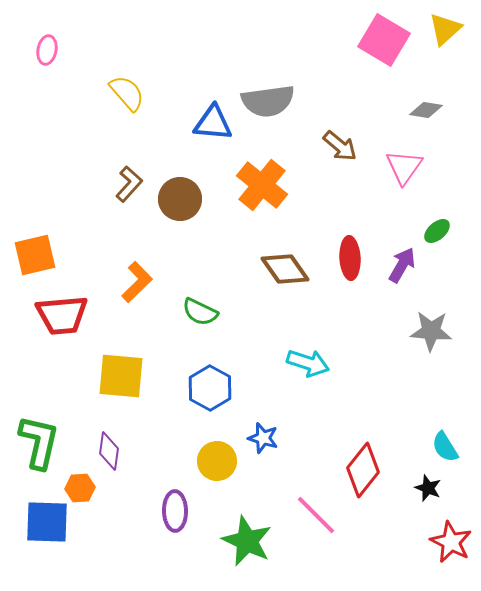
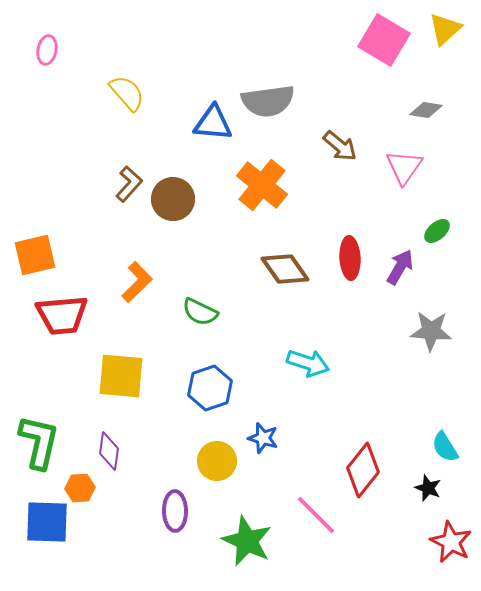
brown circle: moved 7 px left
purple arrow: moved 2 px left, 2 px down
blue hexagon: rotated 12 degrees clockwise
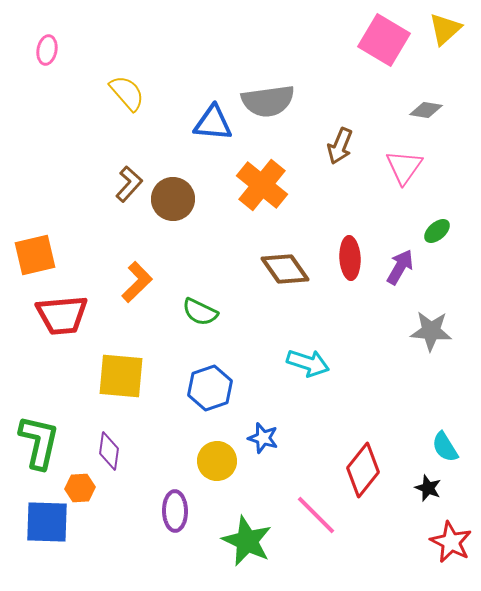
brown arrow: rotated 72 degrees clockwise
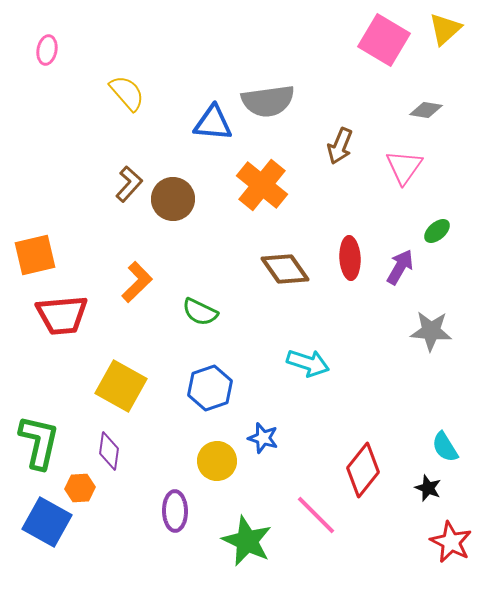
yellow square: moved 10 px down; rotated 24 degrees clockwise
blue square: rotated 27 degrees clockwise
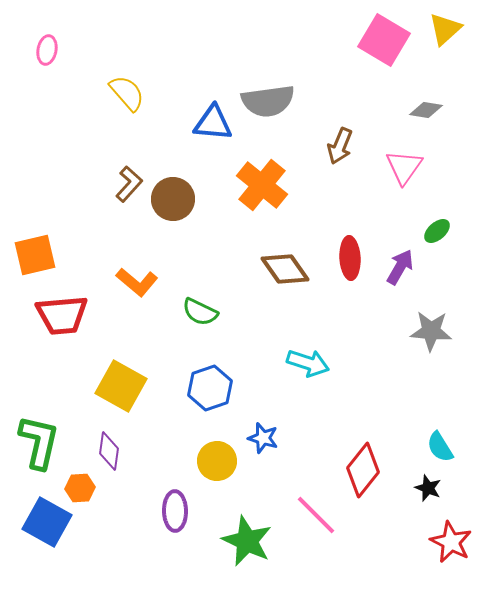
orange L-shape: rotated 84 degrees clockwise
cyan semicircle: moved 5 px left
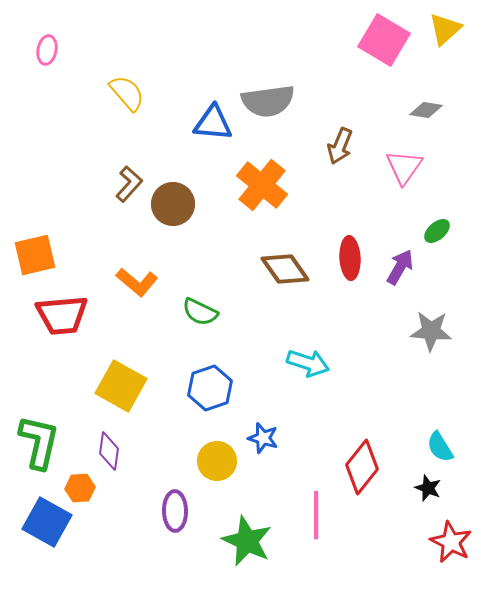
brown circle: moved 5 px down
red diamond: moved 1 px left, 3 px up
pink line: rotated 45 degrees clockwise
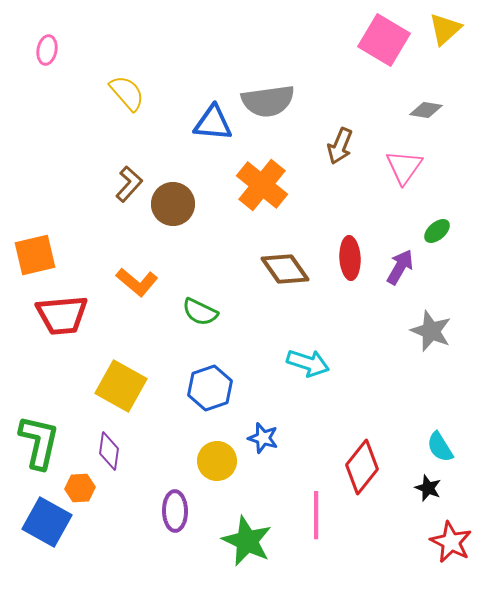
gray star: rotated 18 degrees clockwise
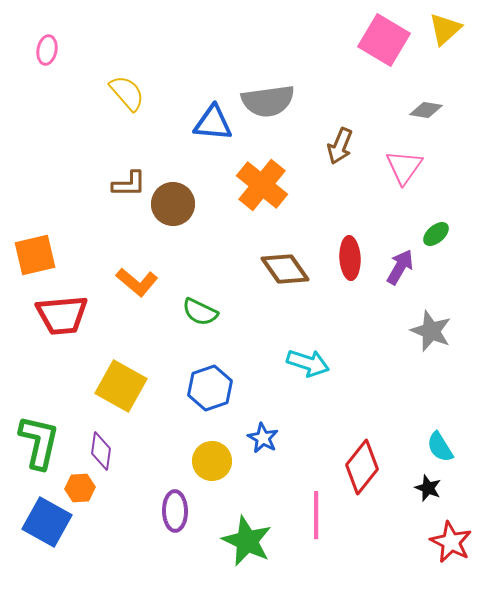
brown L-shape: rotated 48 degrees clockwise
green ellipse: moved 1 px left, 3 px down
blue star: rotated 12 degrees clockwise
purple diamond: moved 8 px left
yellow circle: moved 5 px left
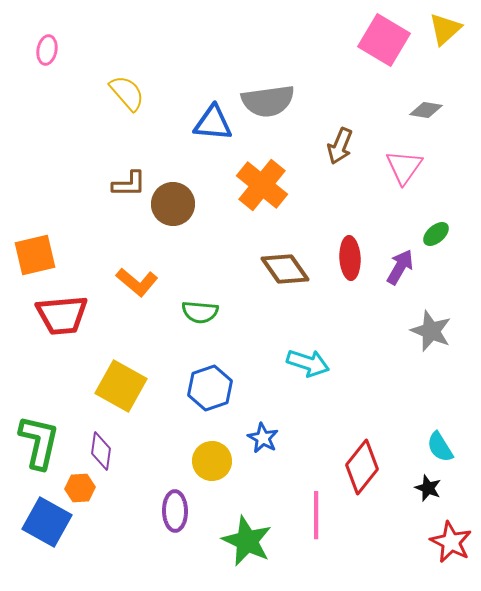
green semicircle: rotated 21 degrees counterclockwise
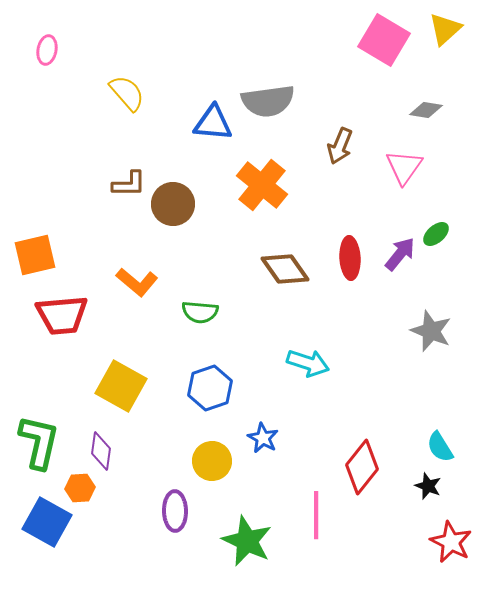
purple arrow: moved 13 px up; rotated 9 degrees clockwise
black star: moved 2 px up
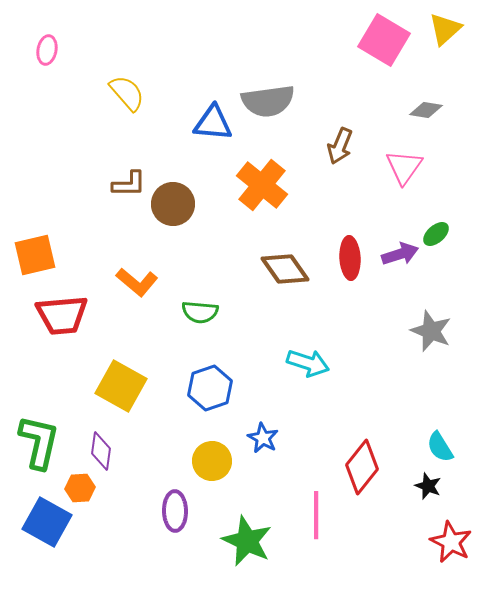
purple arrow: rotated 33 degrees clockwise
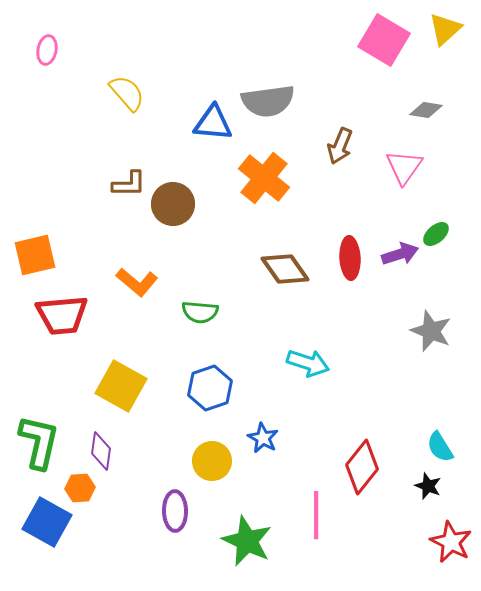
orange cross: moved 2 px right, 7 px up
